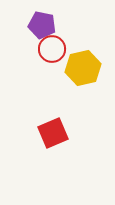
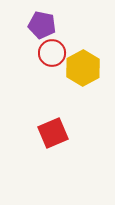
red circle: moved 4 px down
yellow hexagon: rotated 16 degrees counterclockwise
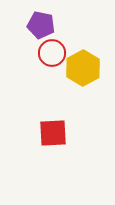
purple pentagon: moved 1 px left
red square: rotated 20 degrees clockwise
